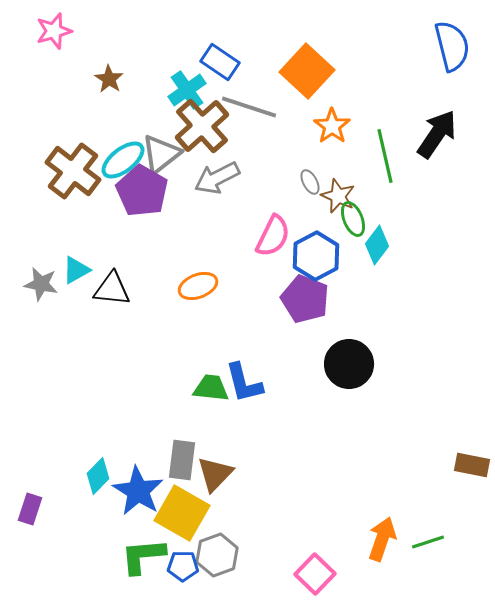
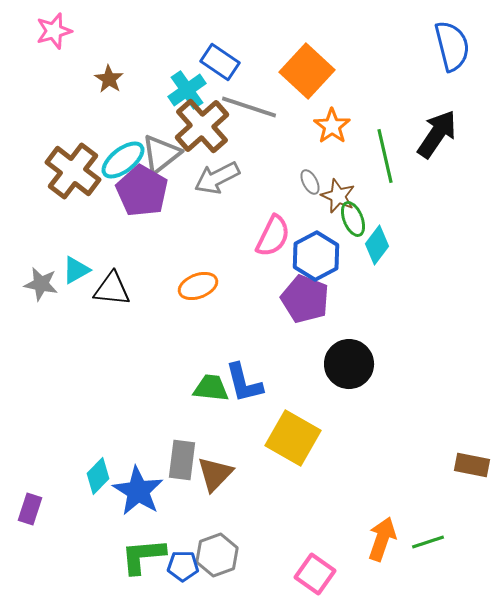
yellow square at (182, 513): moved 111 px right, 75 px up
pink square at (315, 574): rotated 9 degrees counterclockwise
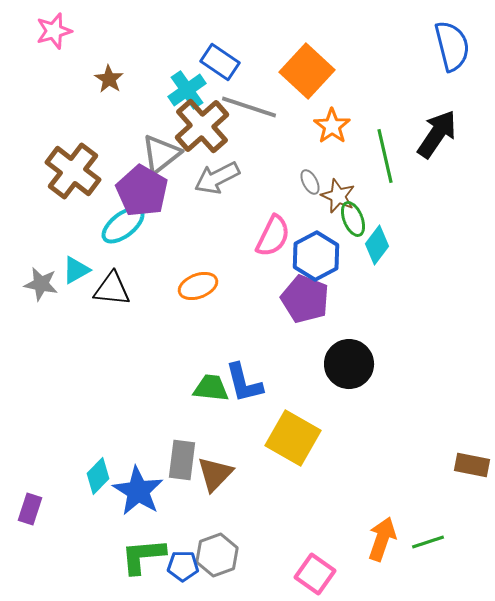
cyan ellipse at (123, 160): moved 65 px down
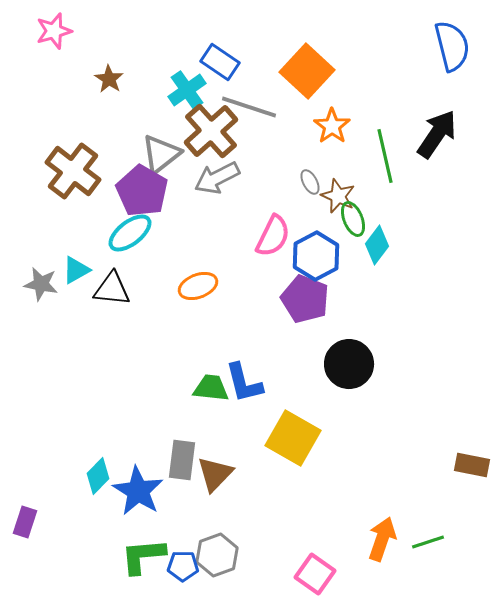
brown cross at (202, 126): moved 9 px right, 5 px down
cyan ellipse at (123, 225): moved 7 px right, 8 px down
purple rectangle at (30, 509): moved 5 px left, 13 px down
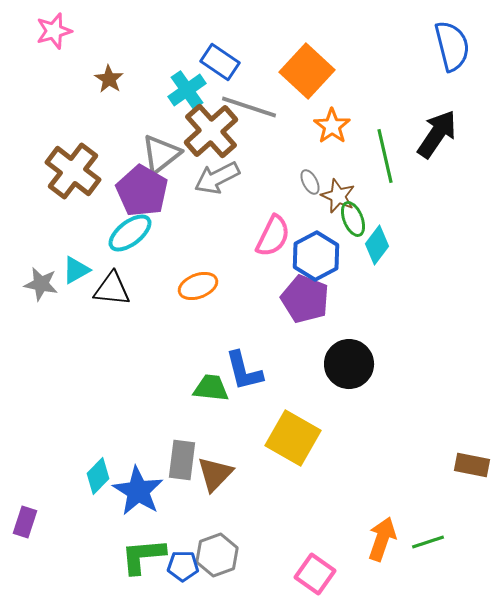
blue L-shape at (244, 383): moved 12 px up
